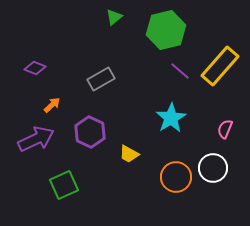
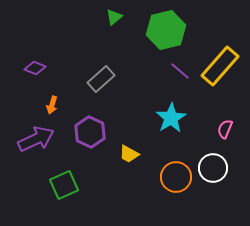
gray rectangle: rotated 12 degrees counterclockwise
orange arrow: rotated 150 degrees clockwise
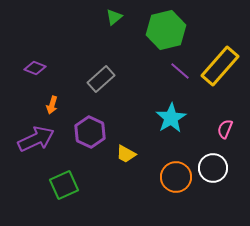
yellow trapezoid: moved 3 px left
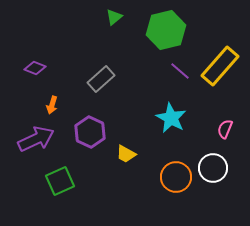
cyan star: rotated 12 degrees counterclockwise
green square: moved 4 px left, 4 px up
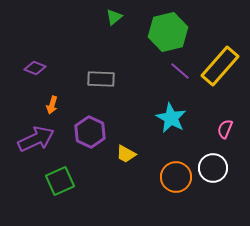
green hexagon: moved 2 px right, 2 px down
gray rectangle: rotated 44 degrees clockwise
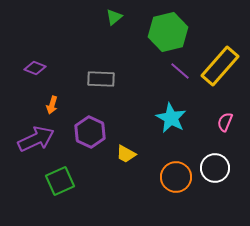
pink semicircle: moved 7 px up
white circle: moved 2 px right
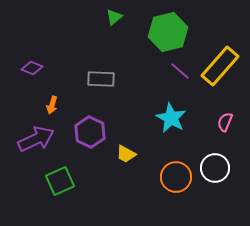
purple diamond: moved 3 px left
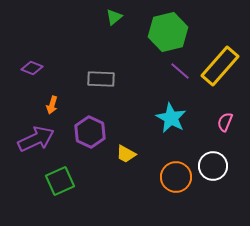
white circle: moved 2 px left, 2 px up
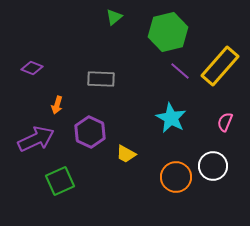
orange arrow: moved 5 px right
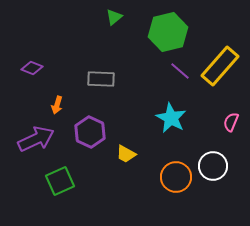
pink semicircle: moved 6 px right
